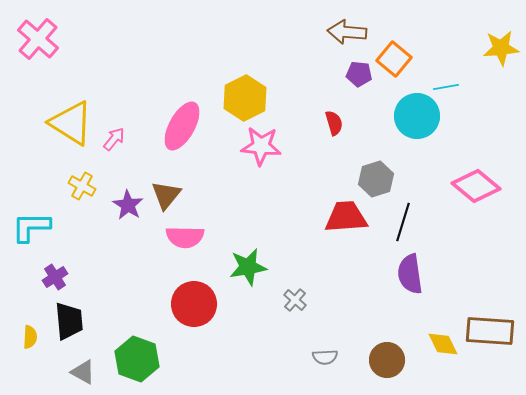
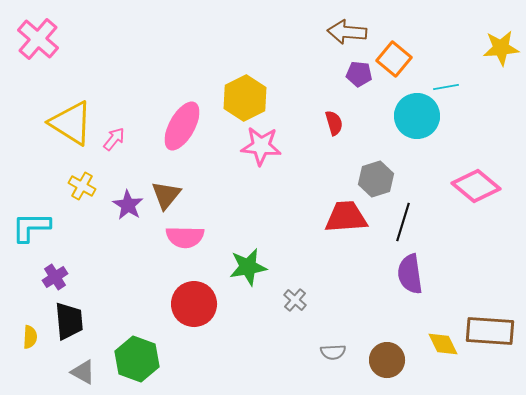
gray semicircle: moved 8 px right, 5 px up
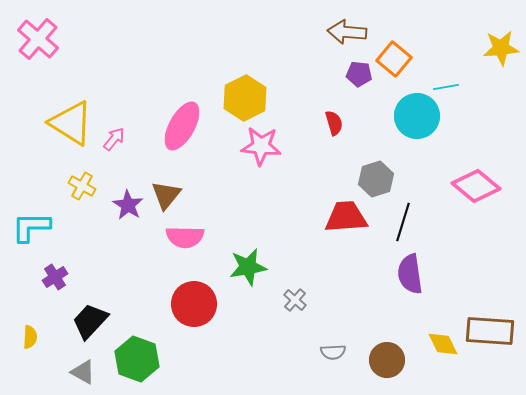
black trapezoid: moved 21 px right; rotated 132 degrees counterclockwise
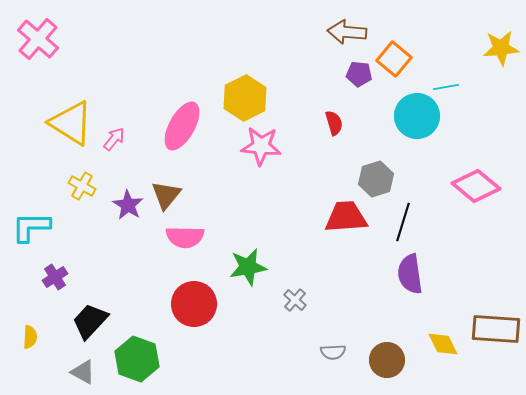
brown rectangle: moved 6 px right, 2 px up
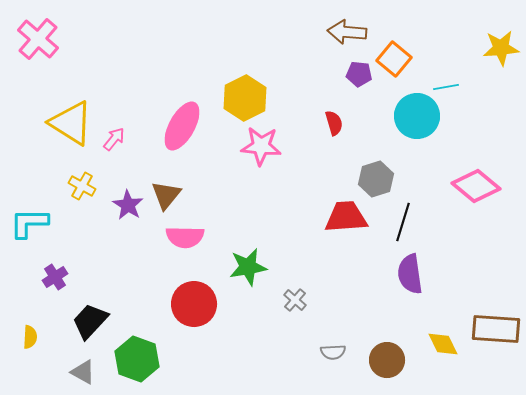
cyan L-shape: moved 2 px left, 4 px up
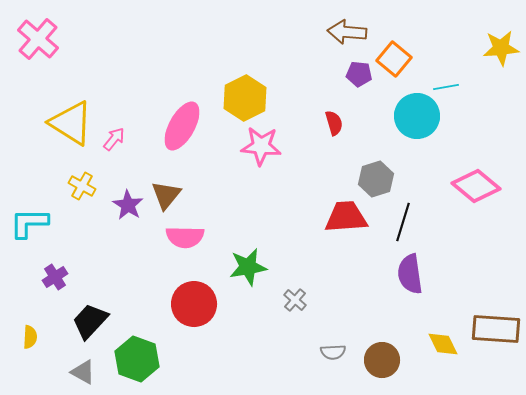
brown circle: moved 5 px left
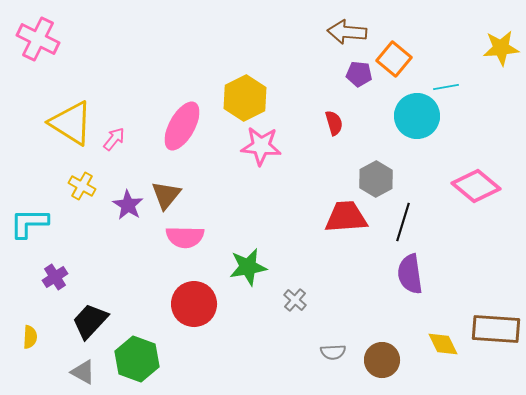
pink cross: rotated 15 degrees counterclockwise
gray hexagon: rotated 12 degrees counterclockwise
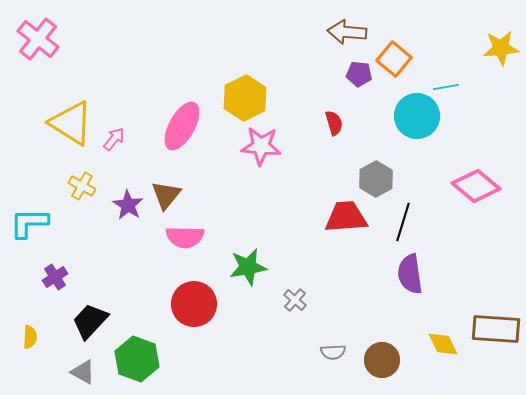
pink cross: rotated 12 degrees clockwise
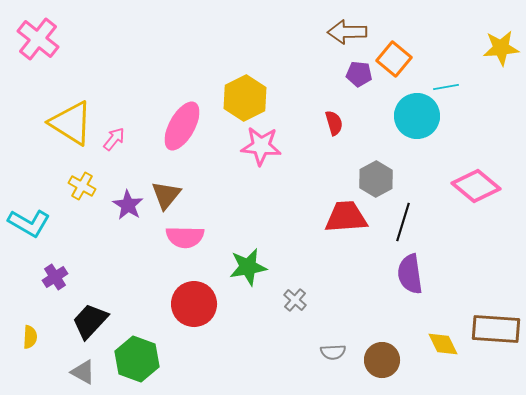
brown arrow: rotated 6 degrees counterclockwise
cyan L-shape: rotated 150 degrees counterclockwise
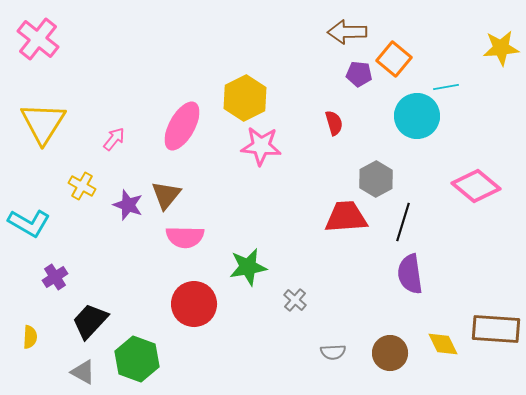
yellow triangle: moved 28 px left; rotated 30 degrees clockwise
purple star: rotated 12 degrees counterclockwise
brown circle: moved 8 px right, 7 px up
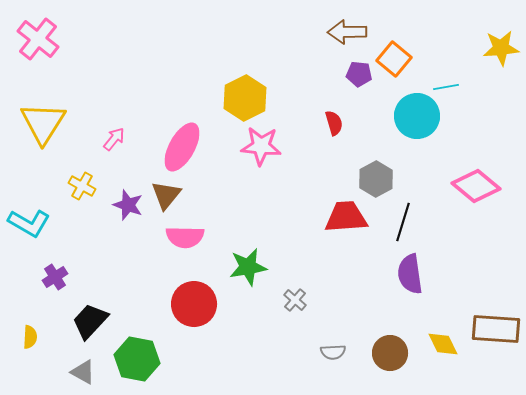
pink ellipse: moved 21 px down
green hexagon: rotated 9 degrees counterclockwise
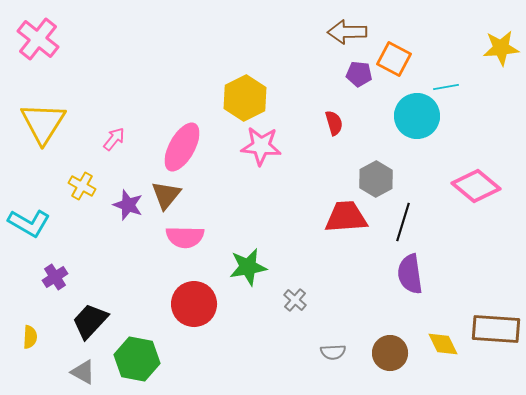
orange square: rotated 12 degrees counterclockwise
